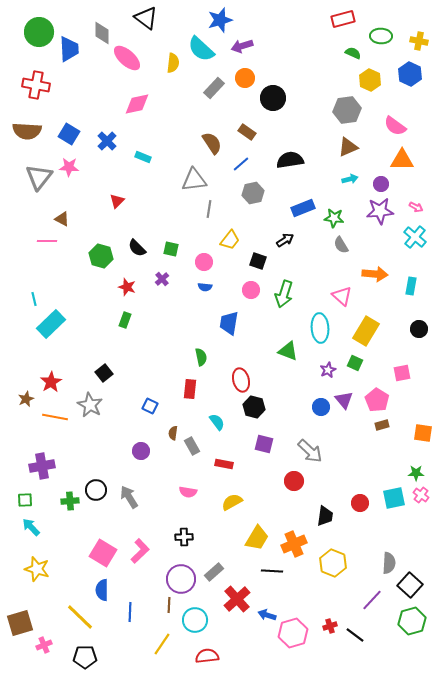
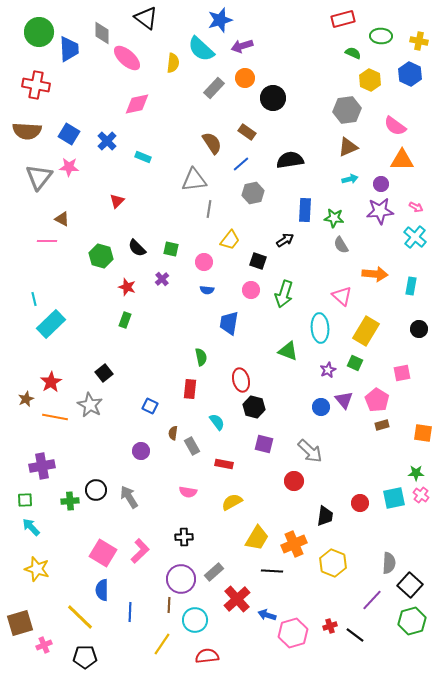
blue rectangle at (303, 208): moved 2 px right, 2 px down; rotated 65 degrees counterclockwise
blue semicircle at (205, 287): moved 2 px right, 3 px down
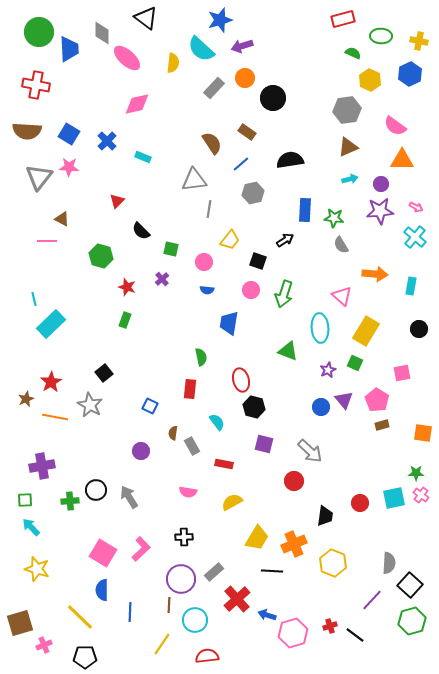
blue hexagon at (410, 74): rotated 10 degrees clockwise
black semicircle at (137, 248): moved 4 px right, 17 px up
pink L-shape at (140, 551): moved 1 px right, 2 px up
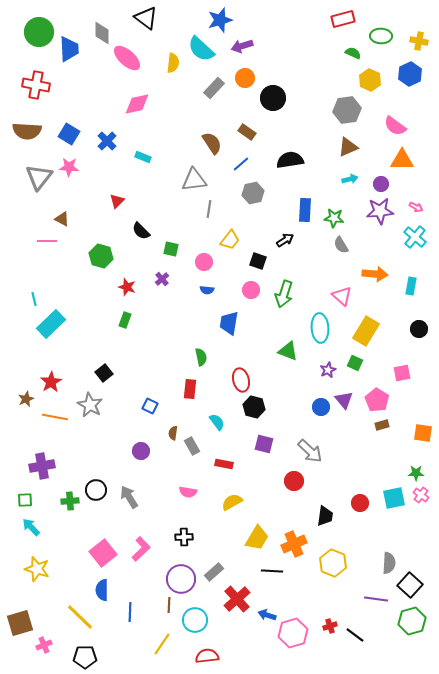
pink square at (103, 553): rotated 20 degrees clockwise
purple line at (372, 600): moved 4 px right, 1 px up; rotated 55 degrees clockwise
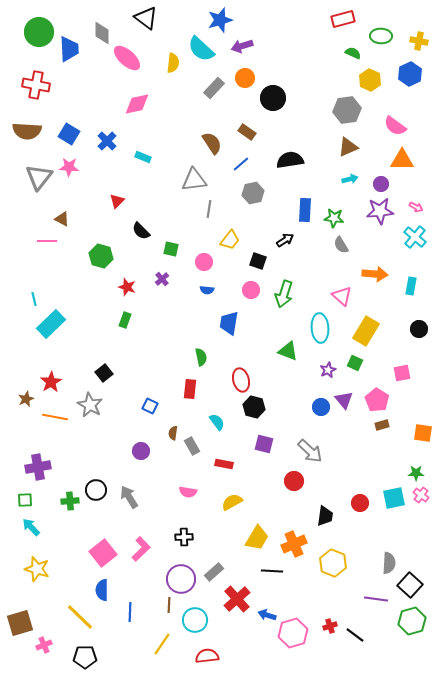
purple cross at (42, 466): moved 4 px left, 1 px down
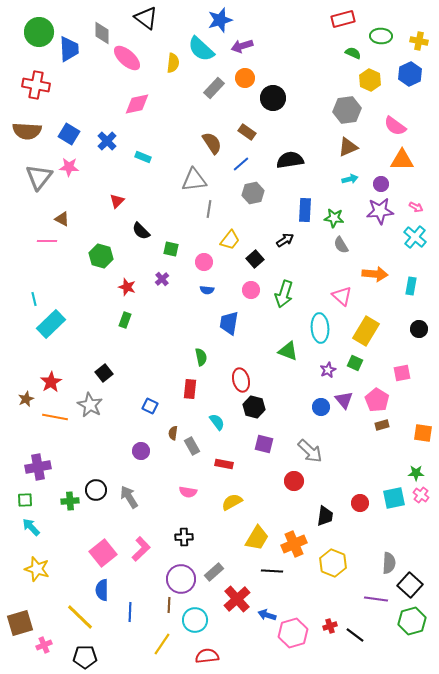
black square at (258, 261): moved 3 px left, 2 px up; rotated 30 degrees clockwise
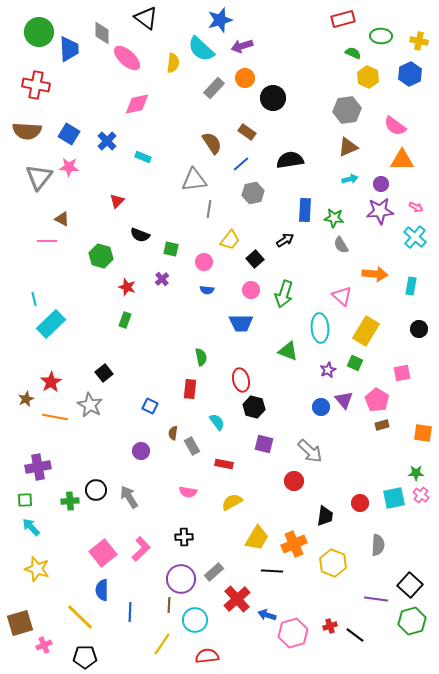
yellow hexagon at (370, 80): moved 2 px left, 3 px up
black semicircle at (141, 231): moved 1 px left, 4 px down; rotated 24 degrees counterclockwise
blue trapezoid at (229, 323): moved 12 px right; rotated 100 degrees counterclockwise
gray semicircle at (389, 563): moved 11 px left, 18 px up
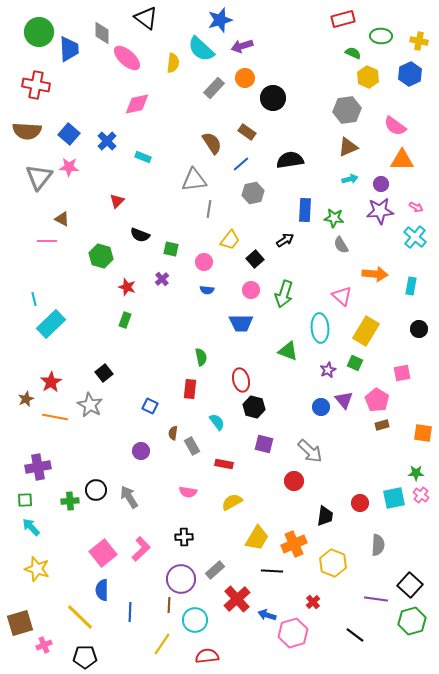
blue square at (69, 134): rotated 10 degrees clockwise
gray rectangle at (214, 572): moved 1 px right, 2 px up
red cross at (330, 626): moved 17 px left, 24 px up; rotated 24 degrees counterclockwise
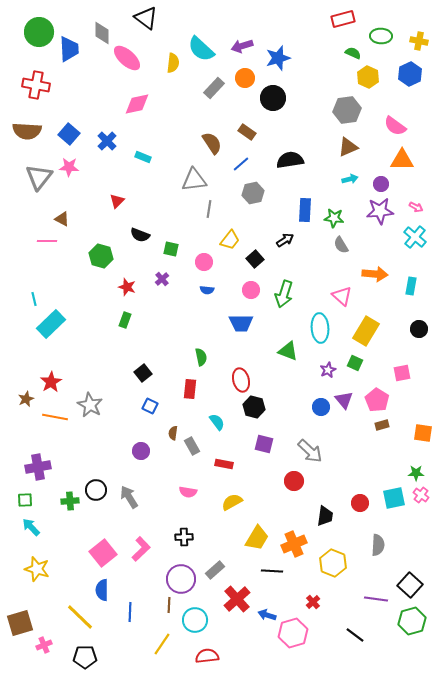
blue star at (220, 20): moved 58 px right, 38 px down
black square at (104, 373): moved 39 px right
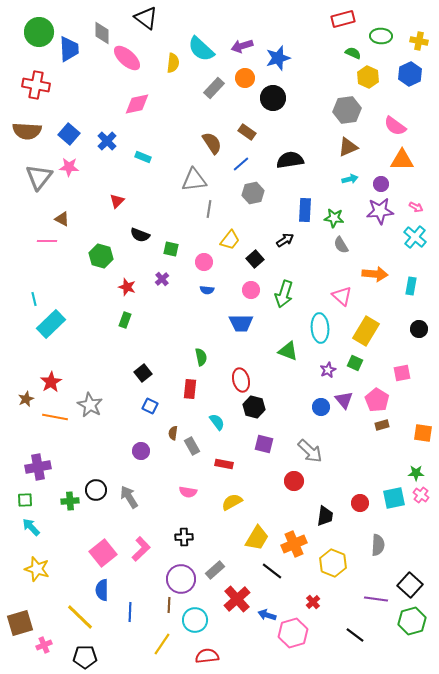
black line at (272, 571): rotated 35 degrees clockwise
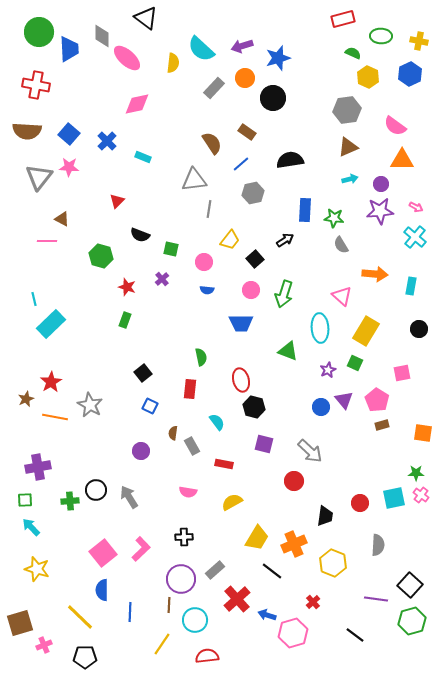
gray diamond at (102, 33): moved 3 px down
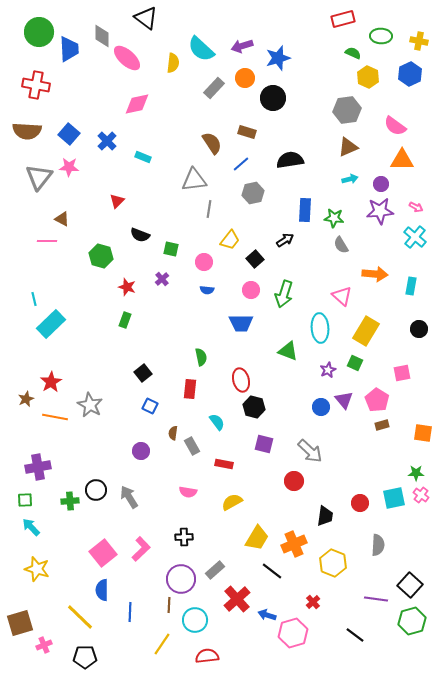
brown rectangle at (247, 132): rotated 18 degrees counterclockwise
